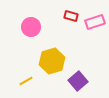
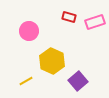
red rectangle: moved 2 px left, 1 px down
pink circle: moved 2 px left, 4 px down
yellow hexagon: rotated 20 degrees counterclockwise
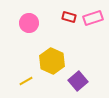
pink rectangle: moved 2 px left, 4 px up
pink circle: moved 8 px up
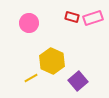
red rectangle: moved 3 px right
yellow line: moved 5 px right, 3 px up
